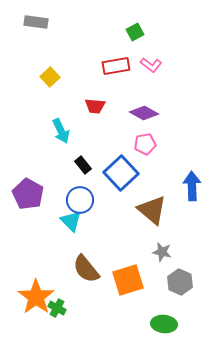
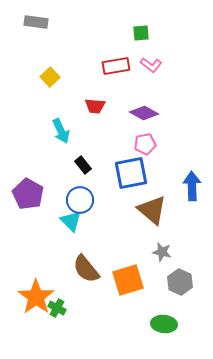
green square: moved 6 px right, 1 px down; rotated 24 degrees clockwise
blue square: moved 10 px right; rotated 32 degrees clockwise
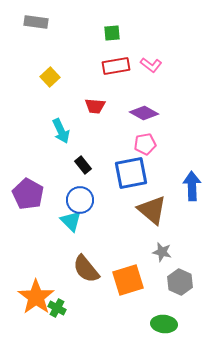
green square: moved 29 px left
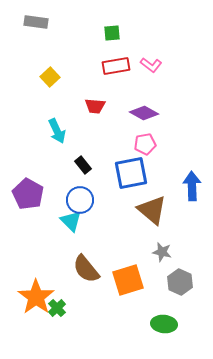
cyan arrow: moved 4 px left
green cross: rotated 18 degrees clockwise
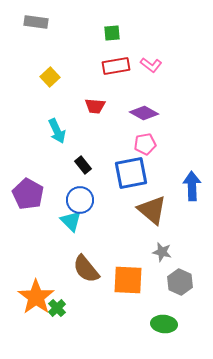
orange square: rotated 20 degrees clockwise
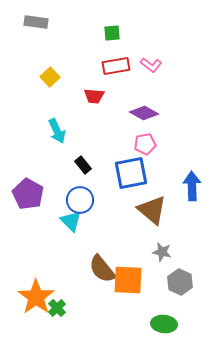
red trapezoid: moved 1 px left, 10 px up
brown semicircle: moved 16 px right
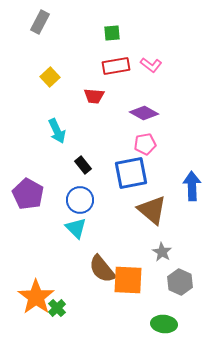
gray rectangle: moved 4 px right; rotated 70 degrees counterclockwise
cyan triangle: moved 5 px right, 7 px down
gray star: rotated 18 degrees clockwise
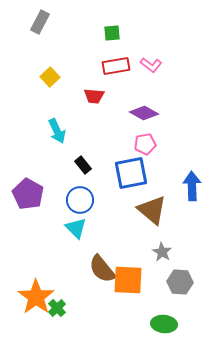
gray hexagon: rotated 20 degrees counterclockwise
